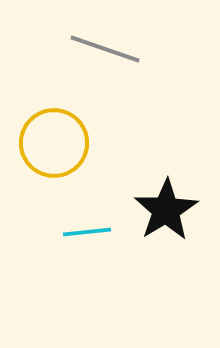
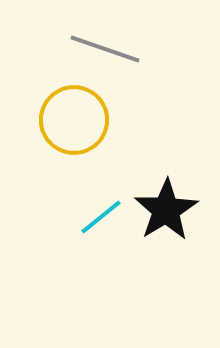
yellow circle: moved 20 px right, 23 px up
cyan line: moved 14 px right, 15 px up; rotated 33 degrees counterclockwise
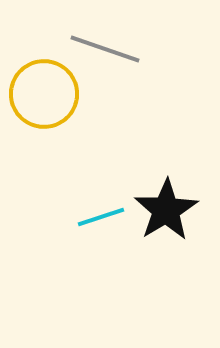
yellow circle: moved 30 px left, 26 px up
cyan line: rotated 21 degrees clockwise
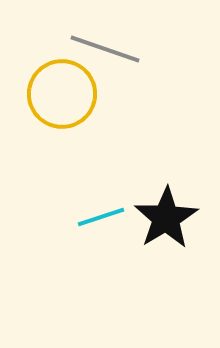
yellow circle: moved 18 px right
black star: moved 8 px down
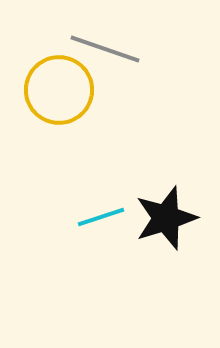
yellow circle: moved 3 px left, 4 px up
black star: rotated 14 degrees clockwise
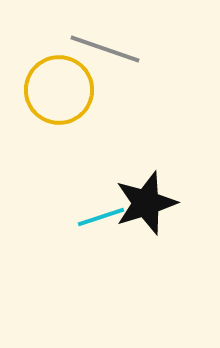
black star: moved 20 px left, 15 px up
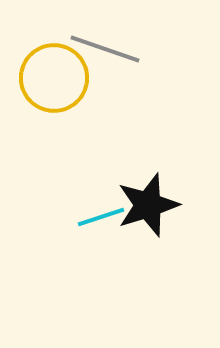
yellow circle: moved 5 px left, 12 px up
black star: moved 2 px right, 2 px down
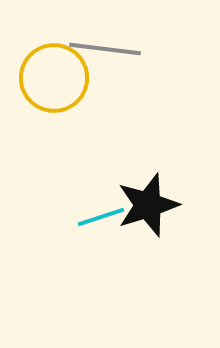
gray line: rotated 12 degrees counterclockwise
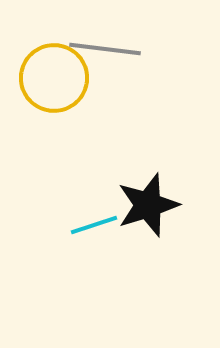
cyan line: moved 7 px left, 8 px down
